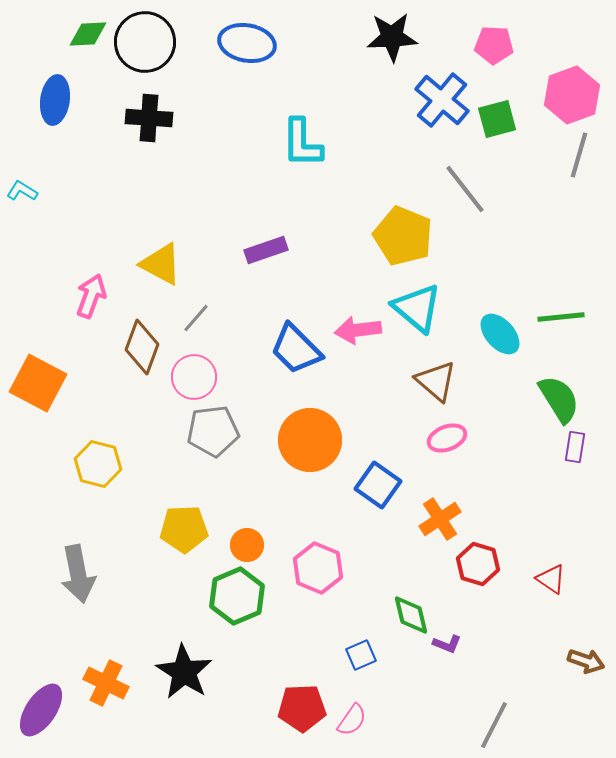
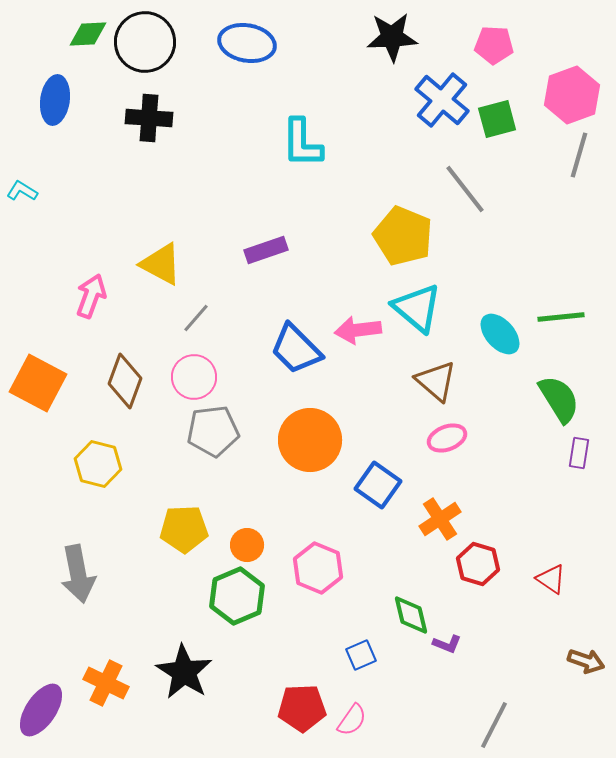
brown diamond at (142, 347): moved 17 px left, 34 px down
purple rectangle at (575, 447): moved 4 px right, 6 px down
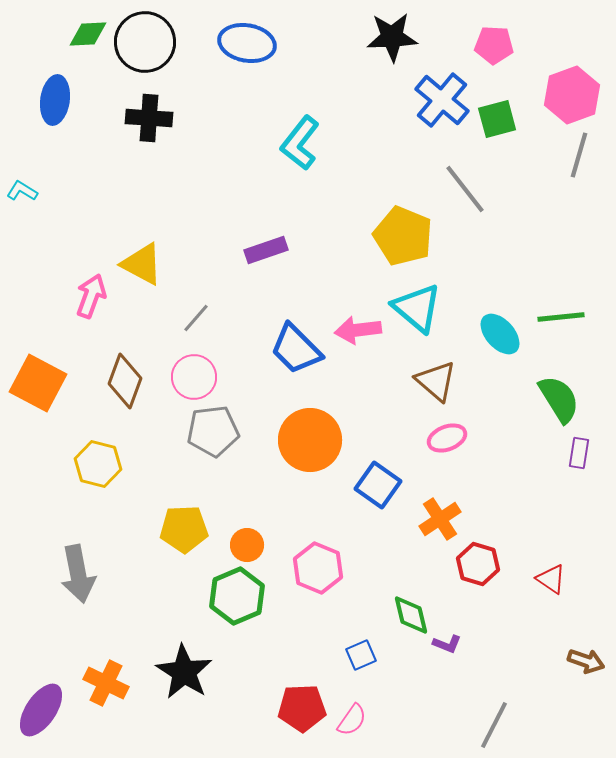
cyan L-shape at (302, 143): moved 2 px left; rotated 38 degrees clockwise
yellow triangle at (161, 264): moved 19 px left
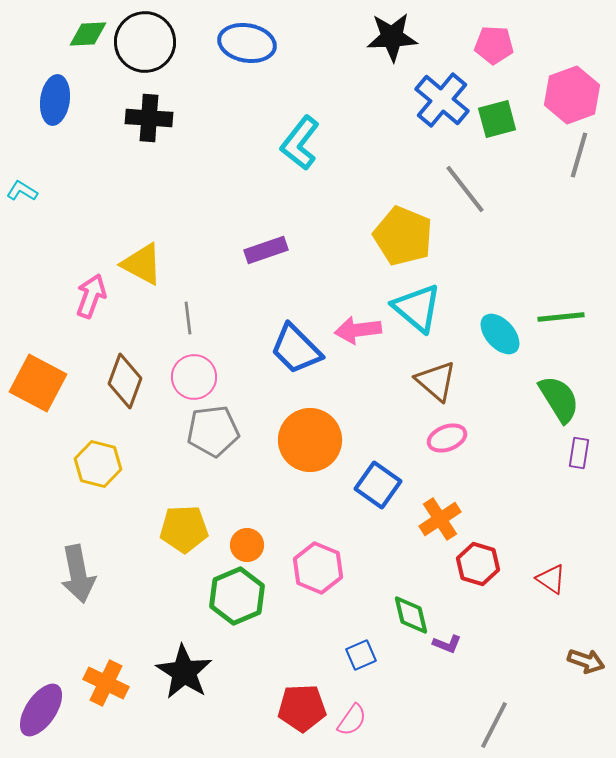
gray line at (196, 318): moved 8 px left; rotated 48 degrees counterclockwise
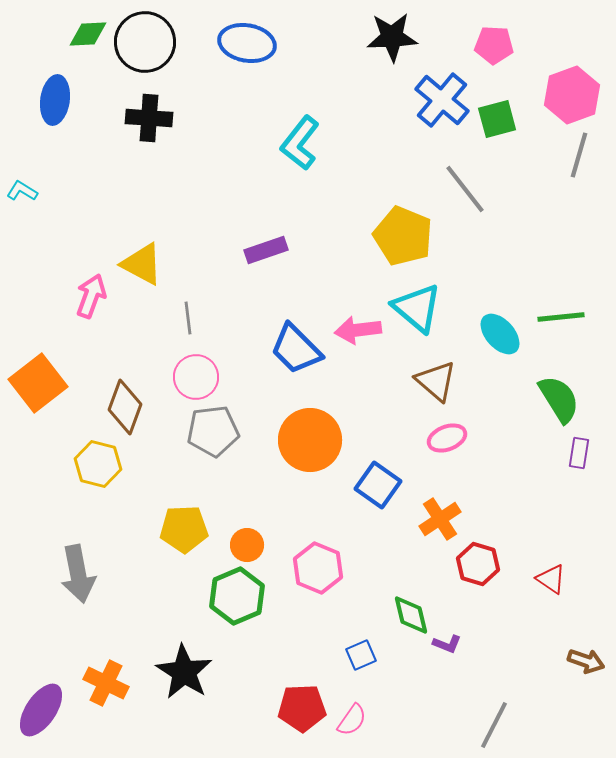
pink circle at (194, 377): moved 2 px right
brown diamond at (125, 381): moved 26 px down
orange square at (38, 383): rotated 24 degrees clockwise
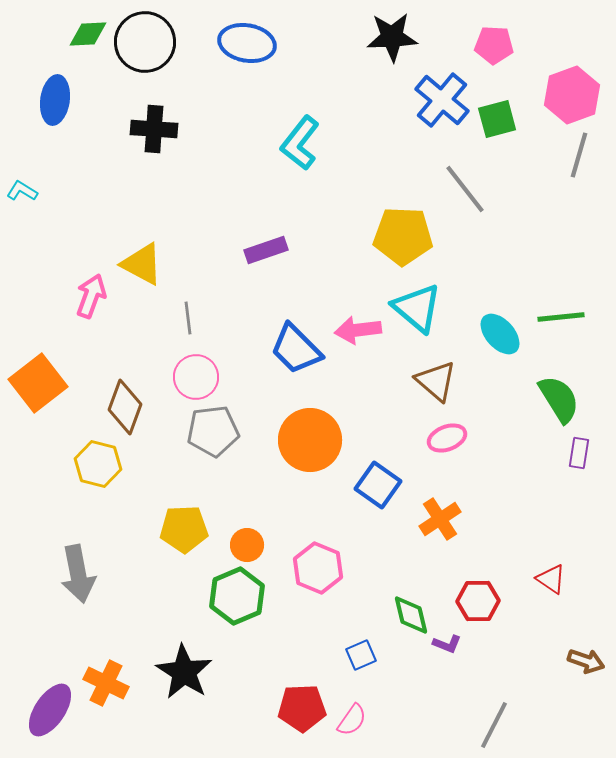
black cross at (149, 118): moved 5 px right, 11 px down
yellow pentagon at (403, 236): rotated 20 degrees counterclockwise
red hexagon at (478, 564): moved 37 px down; rotated 18 degrees counterclockwise
purple ellipse at (41, 710): moved 9 px right
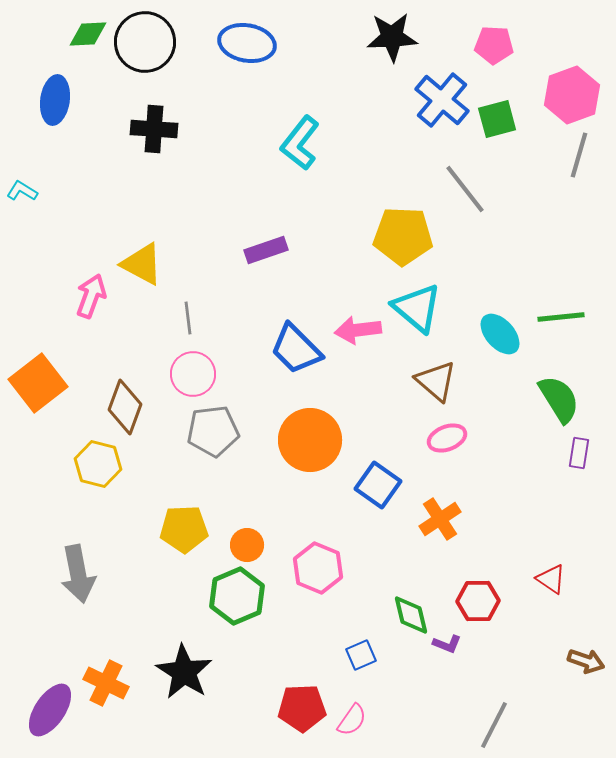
pink circle at (196, 377): moved 3 px left, 3 px up
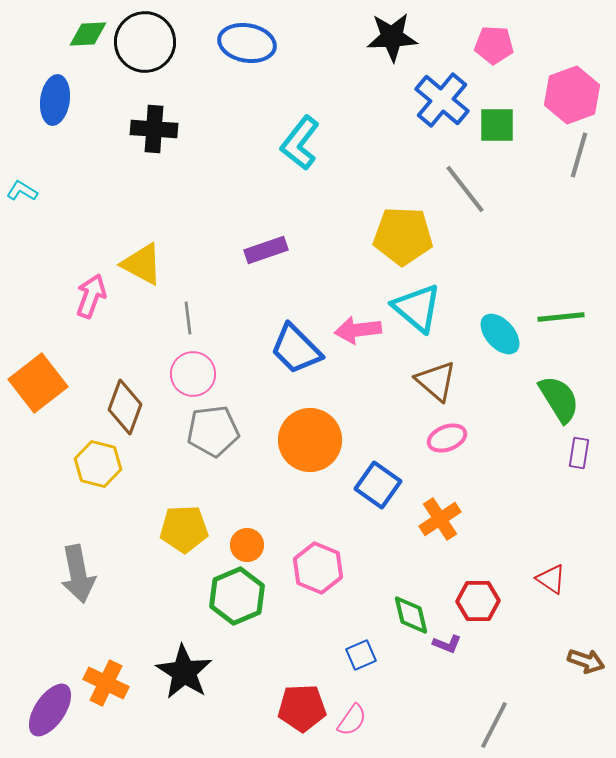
green square at (497, 119): moved 6 px down; rotated 15 degrees clockwise
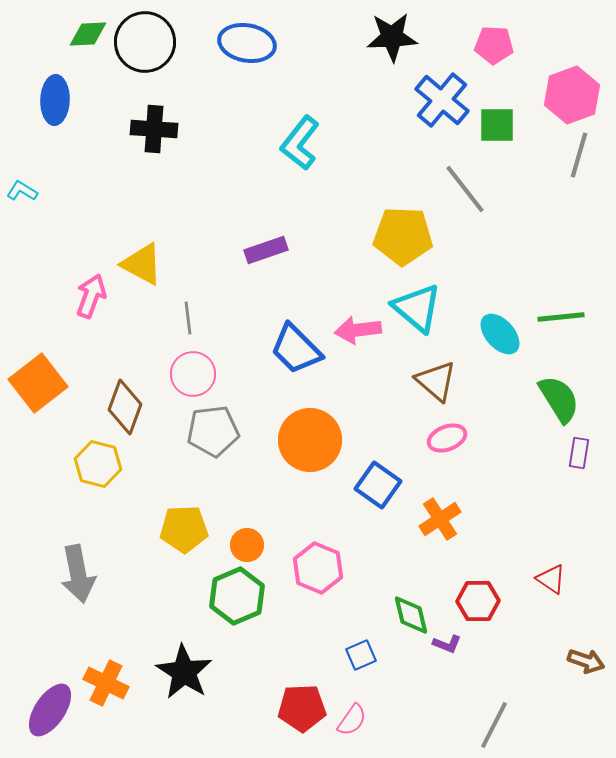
blue ellipse at (55, 100): rotated 6 degrees counterclockwise
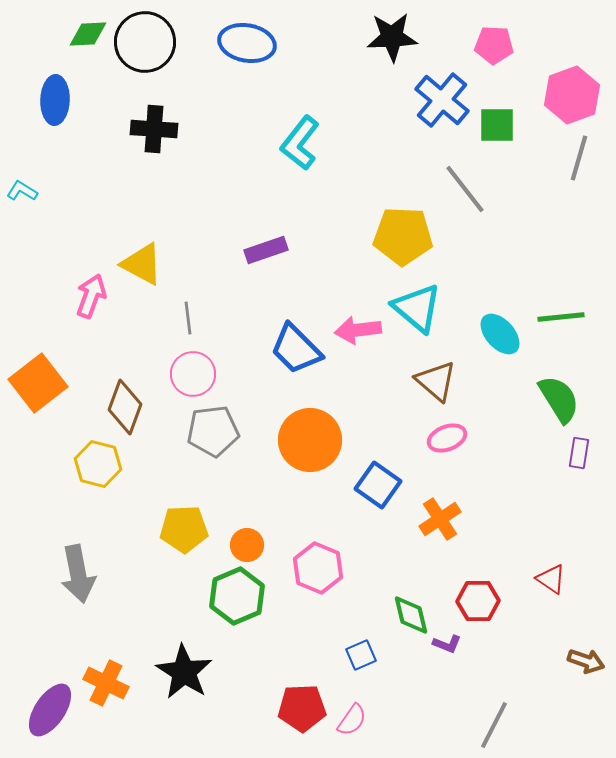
gray line at (579, 155): moved 3 px down
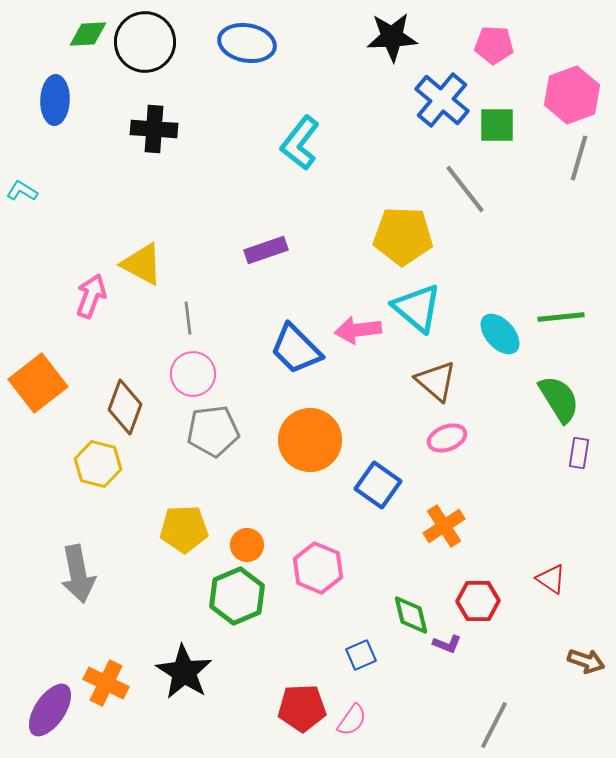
orange cross at (440, 519): moved 4 px right, 7 px down
